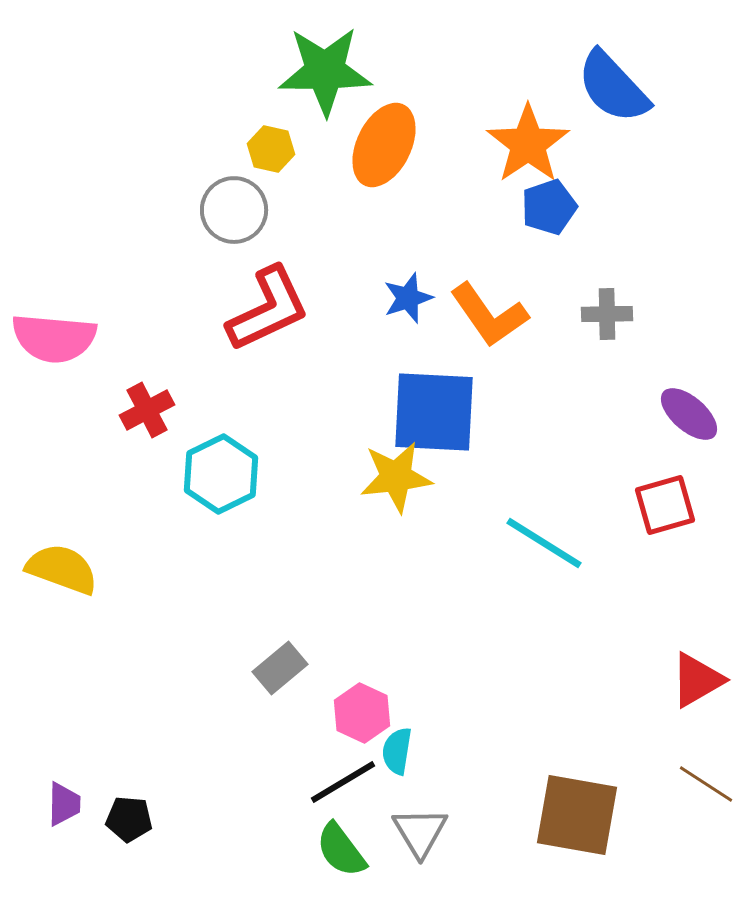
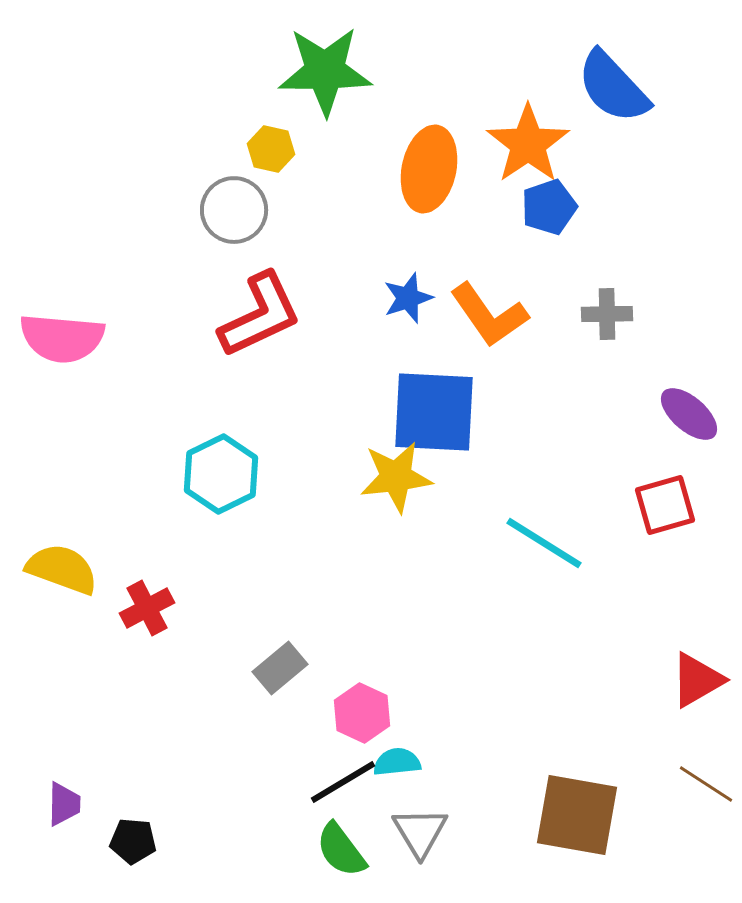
orange ellipse: moved 45 px right, 24 px down; rotated 14 degrees counterclockwise
red L-shape: moved 8 px left, 6 px down
pink semicircle: moved 8 px right
red cross: moved 198 px down
cyan semicircle: moved 11 px down; rotated 75 degrees clockwise
black pentagon: moved 4 px right, 22 px down
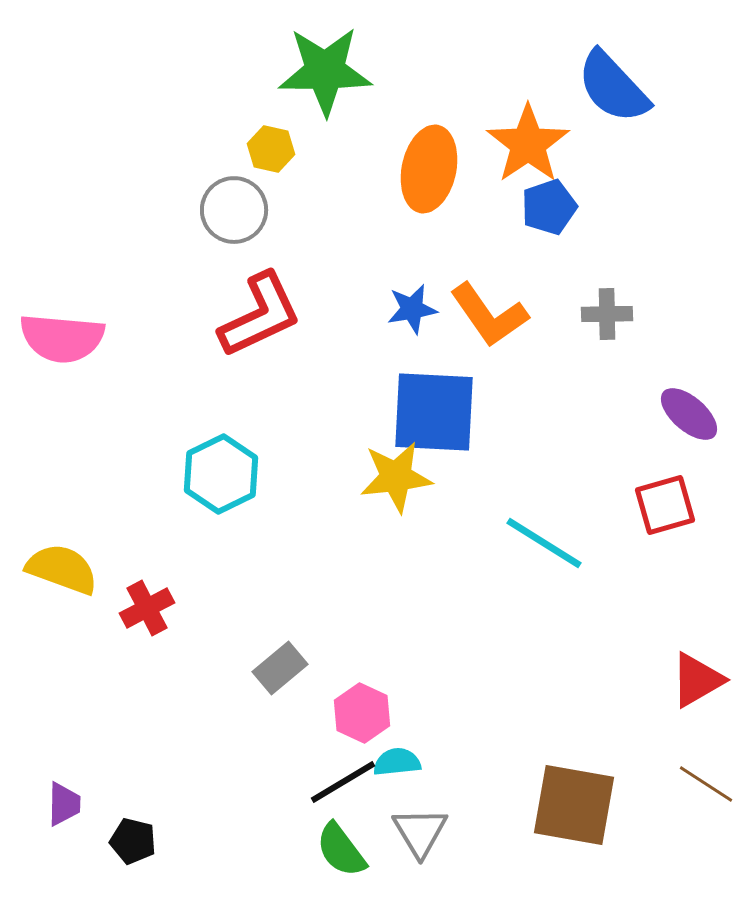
blue star: moved 4 px right, 11 px down; rotated 9 degrees clockwise
brown square: moved 3 px left, 10 px up
black pentagon: rotated 9 degrees clockwise
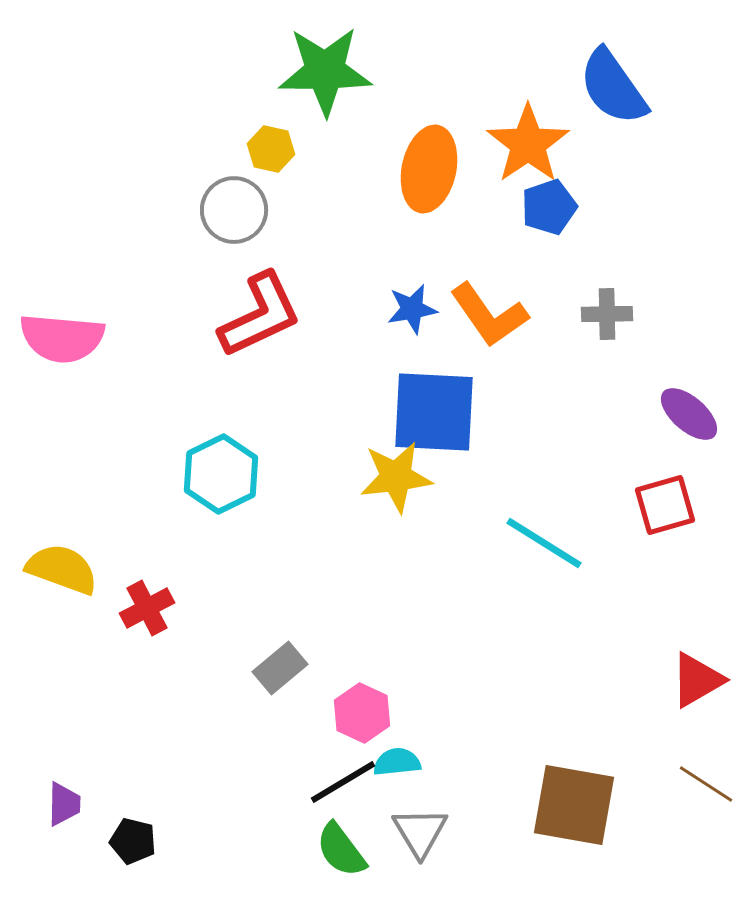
blue semicircle: rotated 8 degrees clockwise
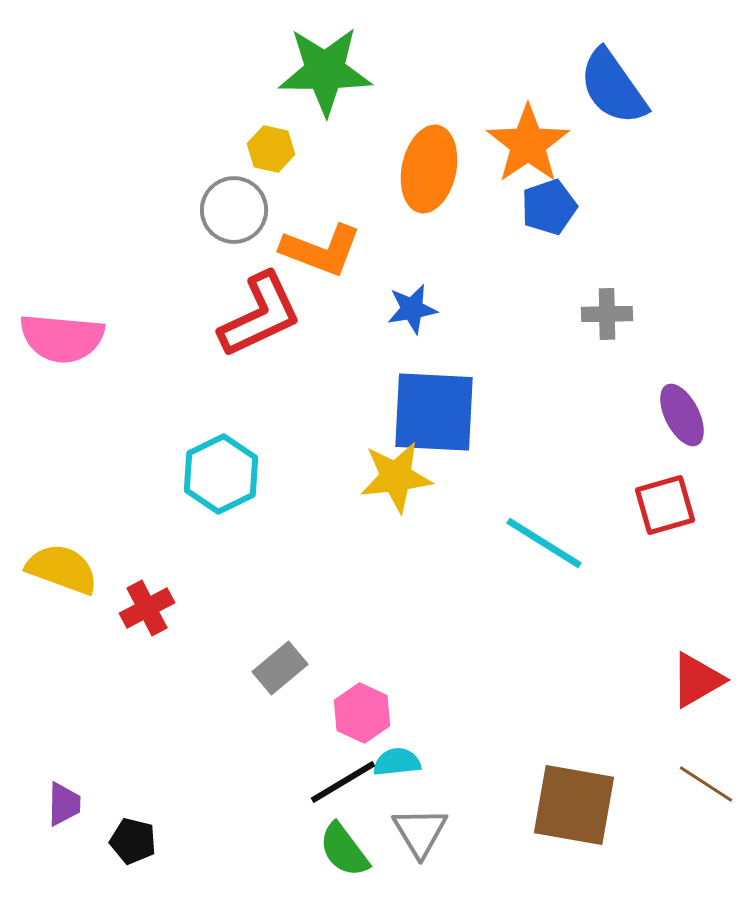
orange L-shape: moved 168 px left, 65 px up; rotated 34 degrees counterclockwise
purple ellipse: moved 7 px left, 1 px down; rotated 22 degrees clockwise
green semicircle: moved 3 px right
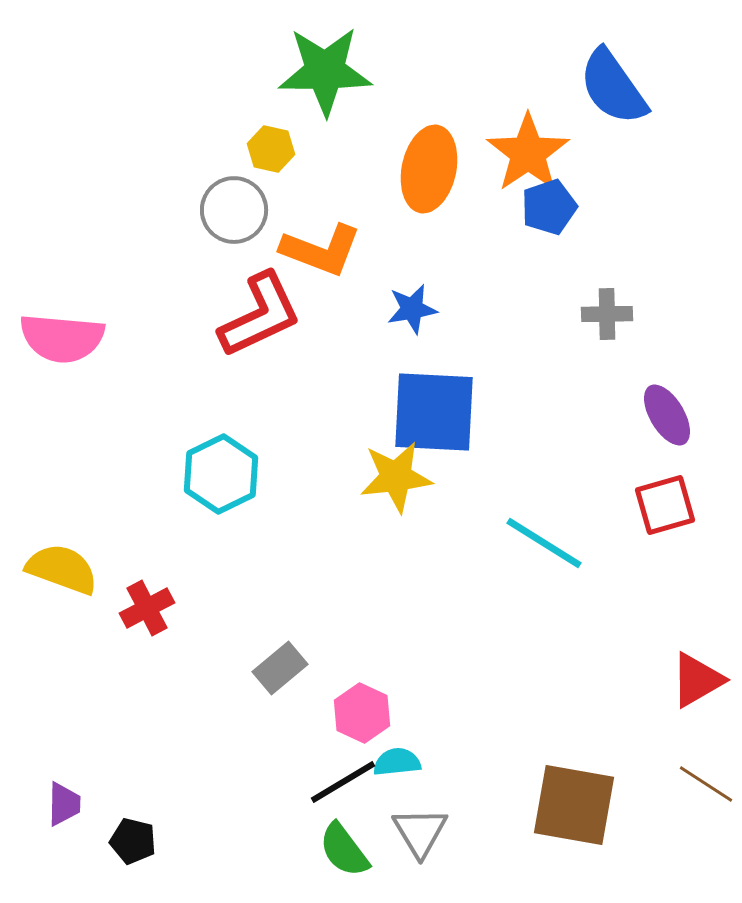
orange star: moved 9 px down
purple ellipse: moved 15 px left; rotated 4 degrees counterclockwise
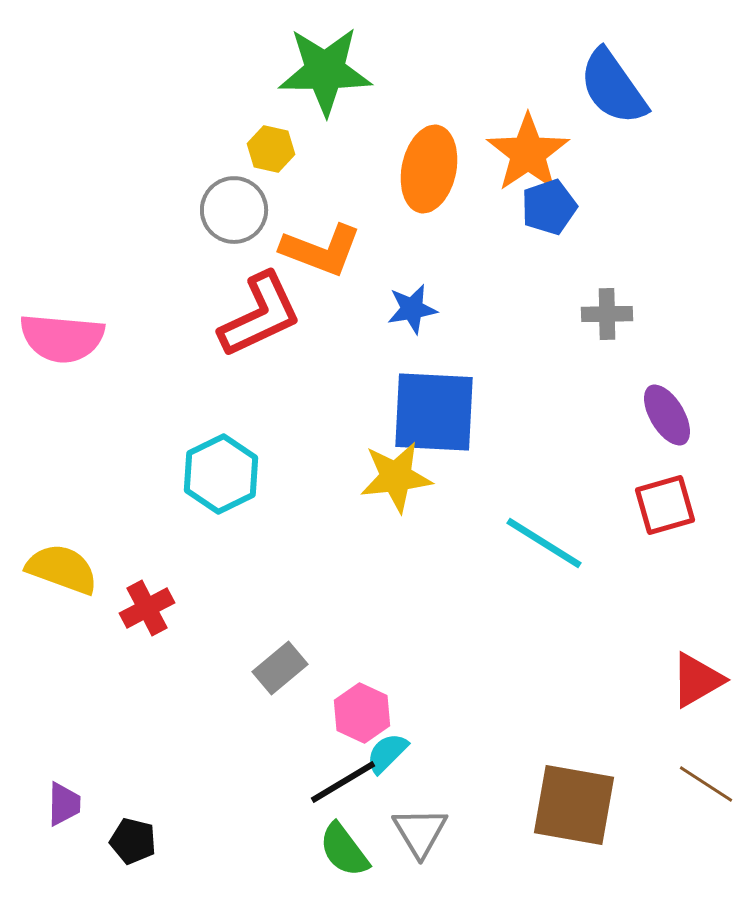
cyan semicircle: moved 10 px left, 9 px up; rotated 39 degrees counterclockwise
